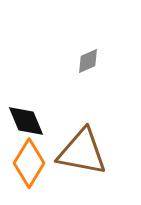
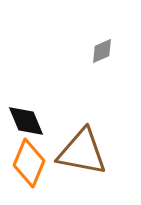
gray diamond: moved 14 px right, 10 px up
orange diamond: rotated 9 degrees counterclockwise
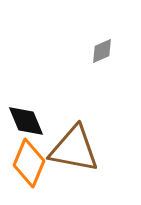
brown triangle: moved 8 px left, 3 px up
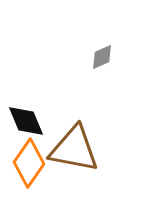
gray diamond: moved 6 px down
orange diamond: rotated 12 degrees clockwise
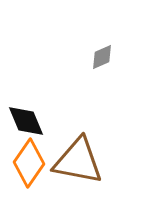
brown triangle: moved 4 px right, 12 px down
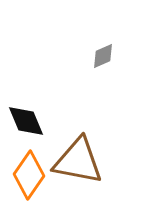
gray diamond: moved 1 px right, 1 px up
orange diamond: moved 12 px down
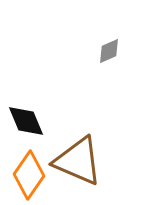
gray diamond: moved 6 px right, 5 px up
brown triangle: rotated 12 degrees clockwise
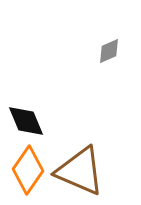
brown triangle: moved 2 px right, 10 px down
orange diamond: moved 1 px left, 5 px up
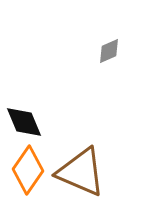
black diamond: moved 2 px left, 1 px down
brown triangle: moved 1 px right, 1 px down
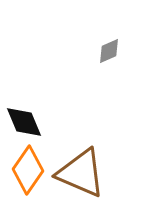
brown triangle: moved 1 px down
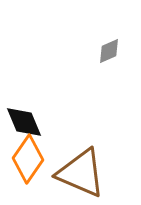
orange diamond: moved 11 px up
